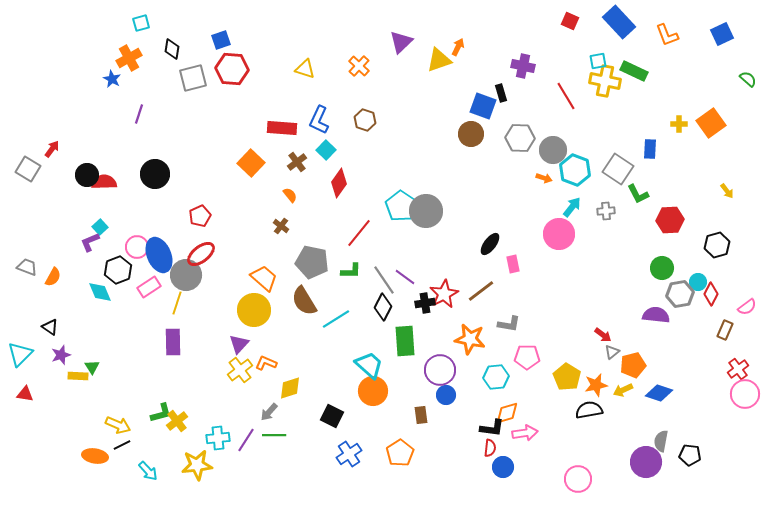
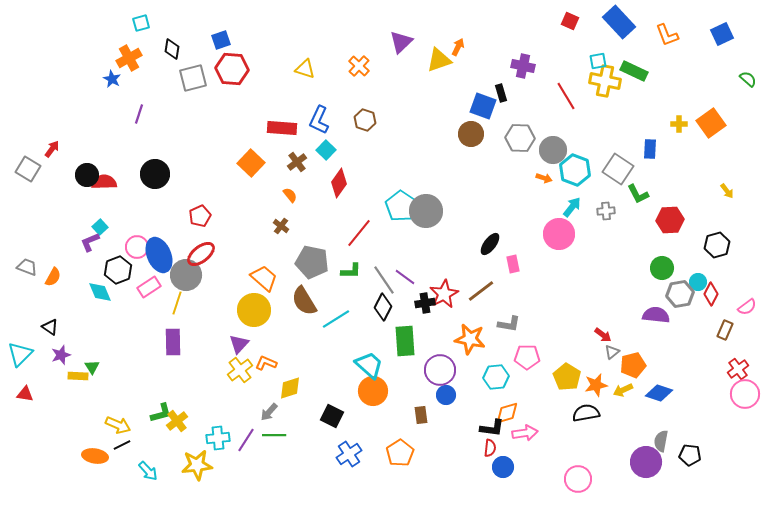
black semicircle at (589, 410): moved 3 px left, 3 px down
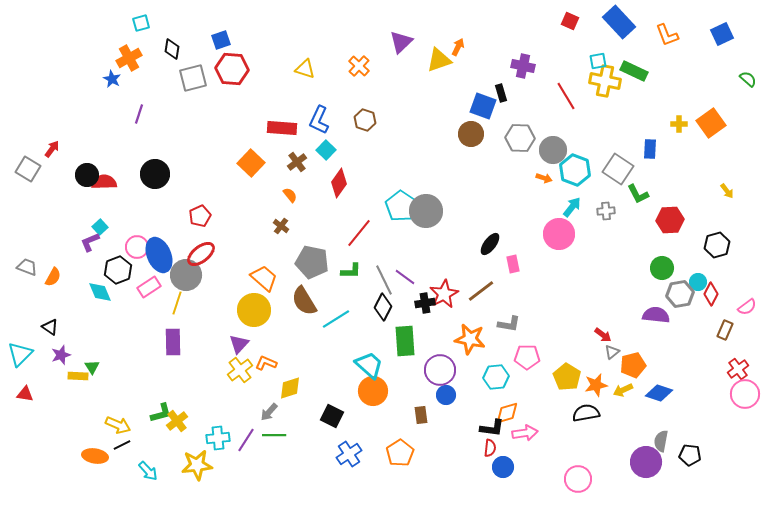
gray line at (384, 280): rotated 8 degrees clockwise
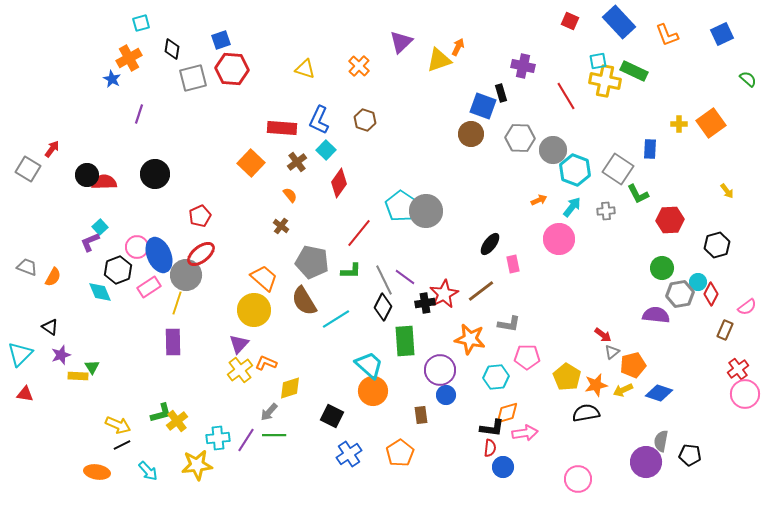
orange arrow at (544, 178): moved 5 px left, 22 px down; rotated 42 degrees counterclockwise
pink circle at (559, 234): moved 5 px down
orange ellipse at (95, 456): moved 2 px right, 16 px down
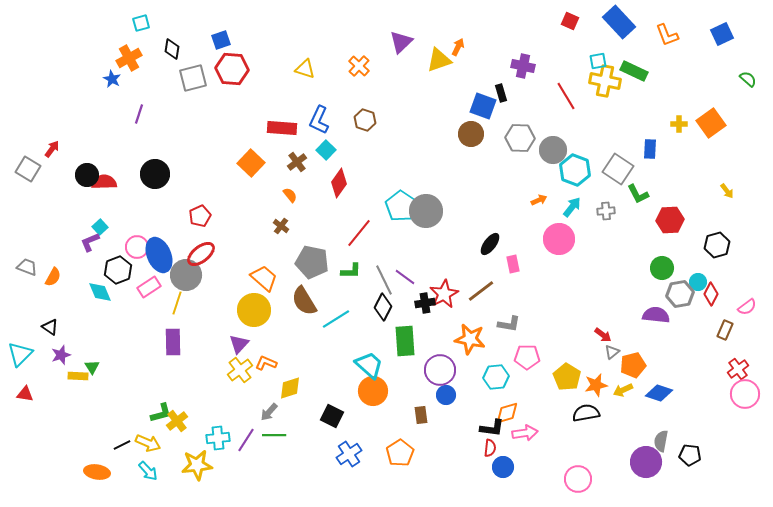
yellow arrow at (118, 425): moved 30 px right, 18 px down
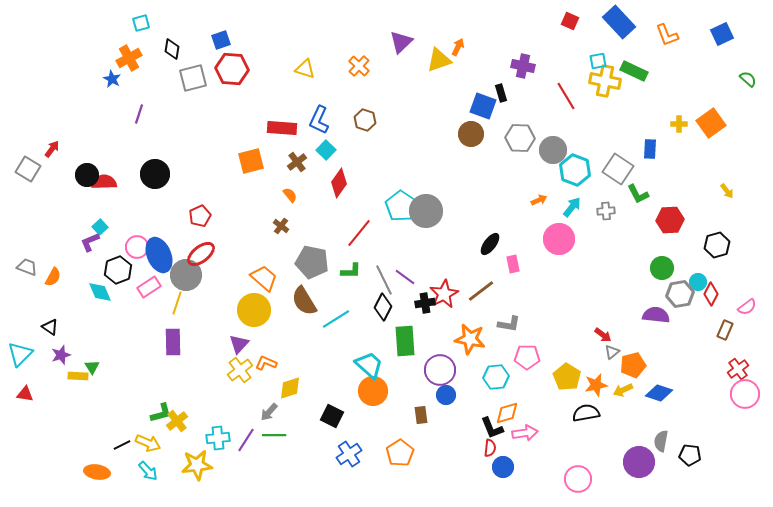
orange square at (251, 163): moved 2 px up; rotated 32 degrees clockwise
black L-shape at (492, 428): rotated 60 degrees clockwise
purple circle at (646, 462): moved 7 px left
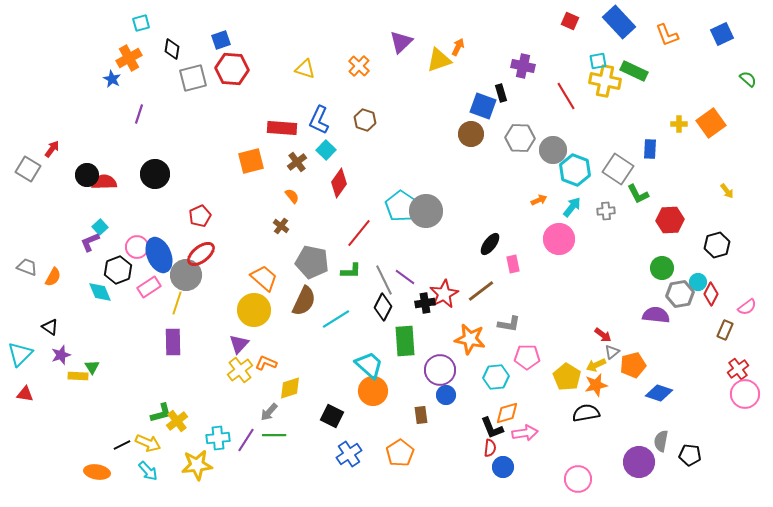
orange semicircle at (290, 195): moved 2 px right, 1 px down
brown semicircle at (304, 301): rotated 124 degrees counterclockwise
yellow arrow at (623, 390): moved 27 px left, 25 px up
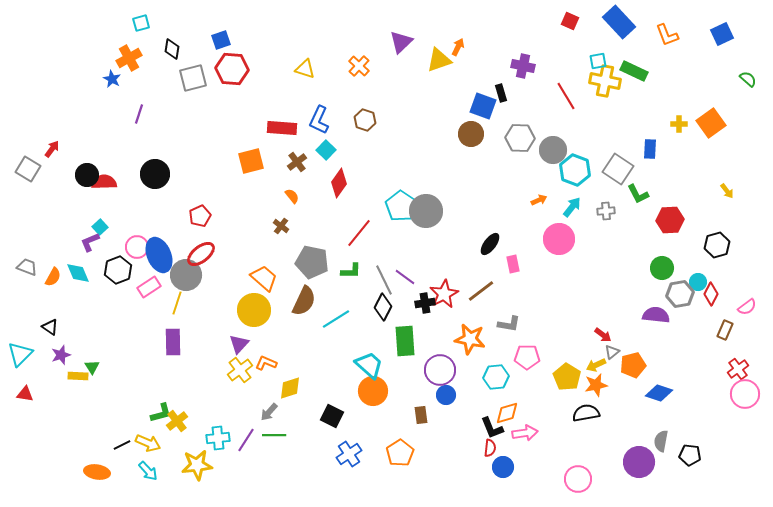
cyan diamond at (100, 292): moved 22 px left, 19 px up
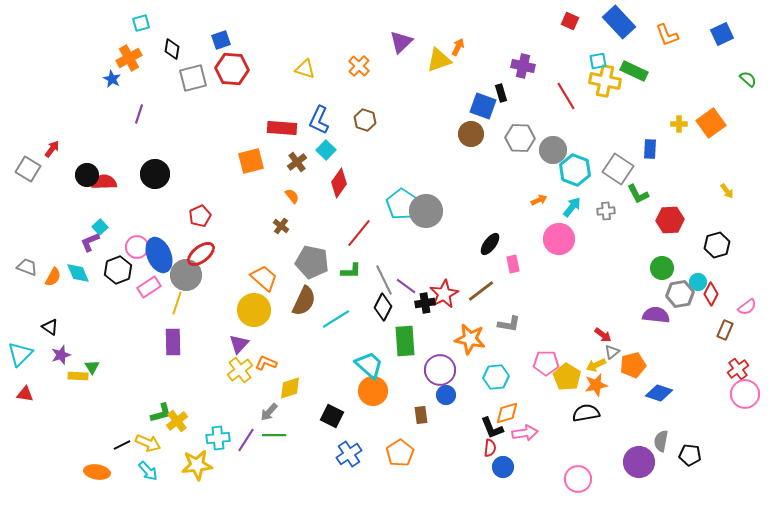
cyan pentagon at (401, 206): moved 1 px right, 2 px up
purple line at (405, 277): moved 1 px right, 9 px down
pink pentagon at (527, 357): moved 19 px right, 6 px down
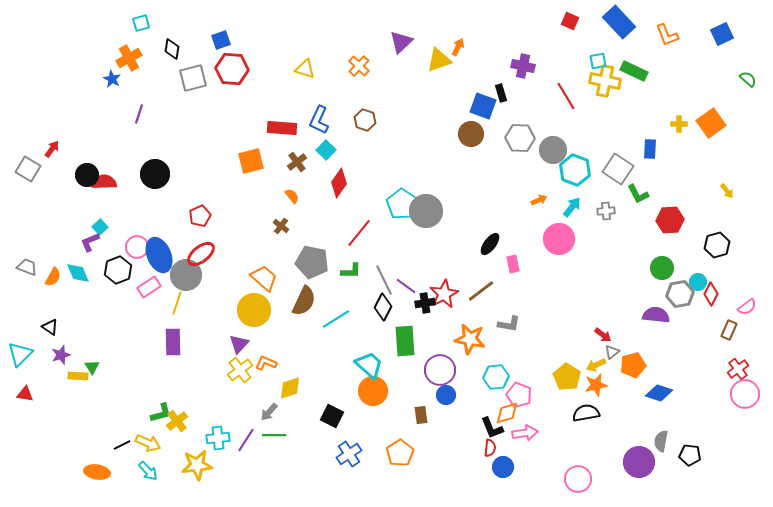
brown rectangle at (725, 330): moved 4 px right
pink pentagon at (546, 363): moved 27 px left, 32 px down; rotated 20 degrees clockwise
